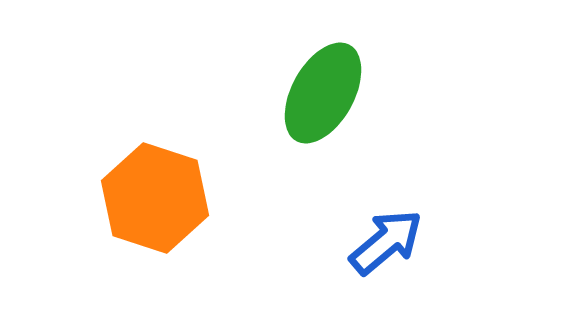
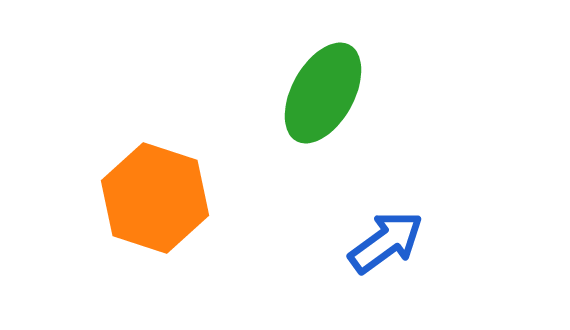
blue arrow: rotated 4 degrees clockwise
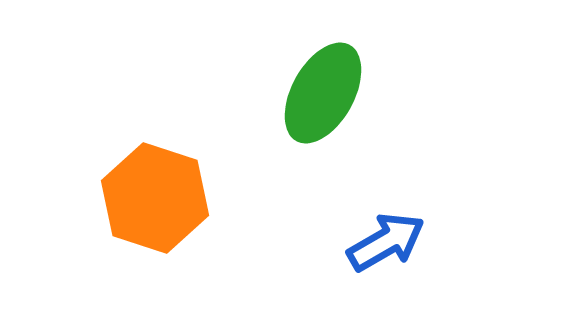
blue arrow: rotated 6 degrees clockwise
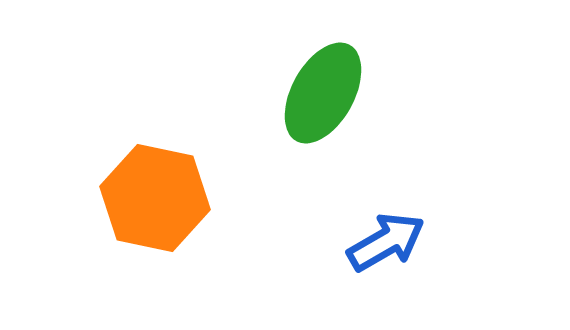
orange hexagon: rotated 6 degrees counterclockwise
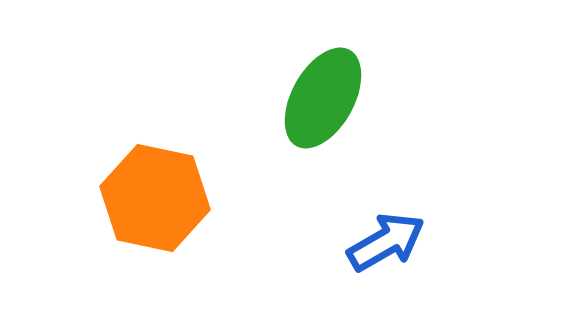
green ellipse: moved 5 px down
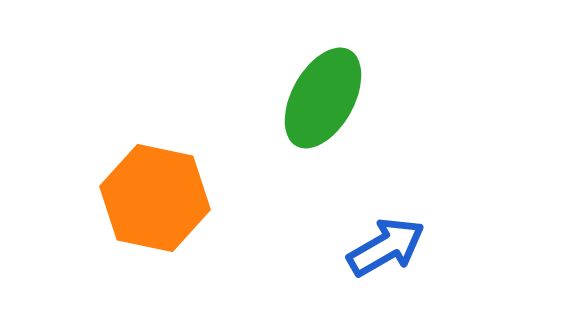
blue arrow: moved 5 px down
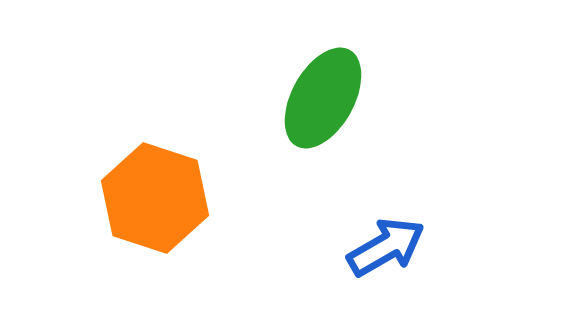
orange hexagon: rotated 6 degrees clockwise
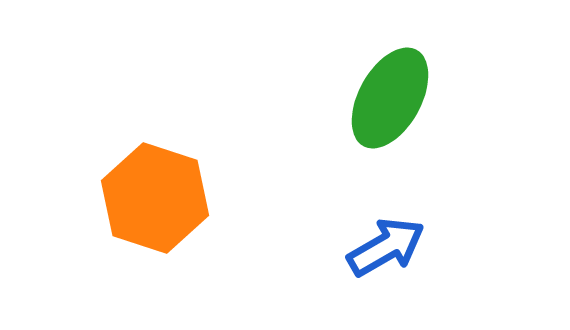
green ellipse: moved 67 px right
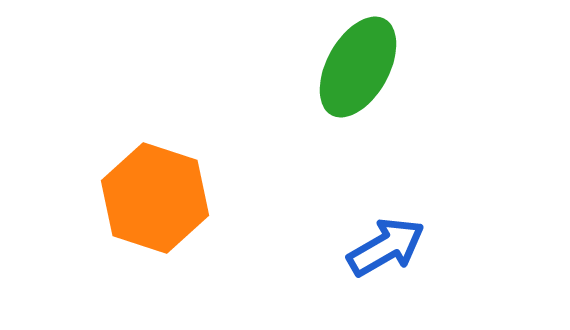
green ellipse: moved 32 px left, 31 px up
